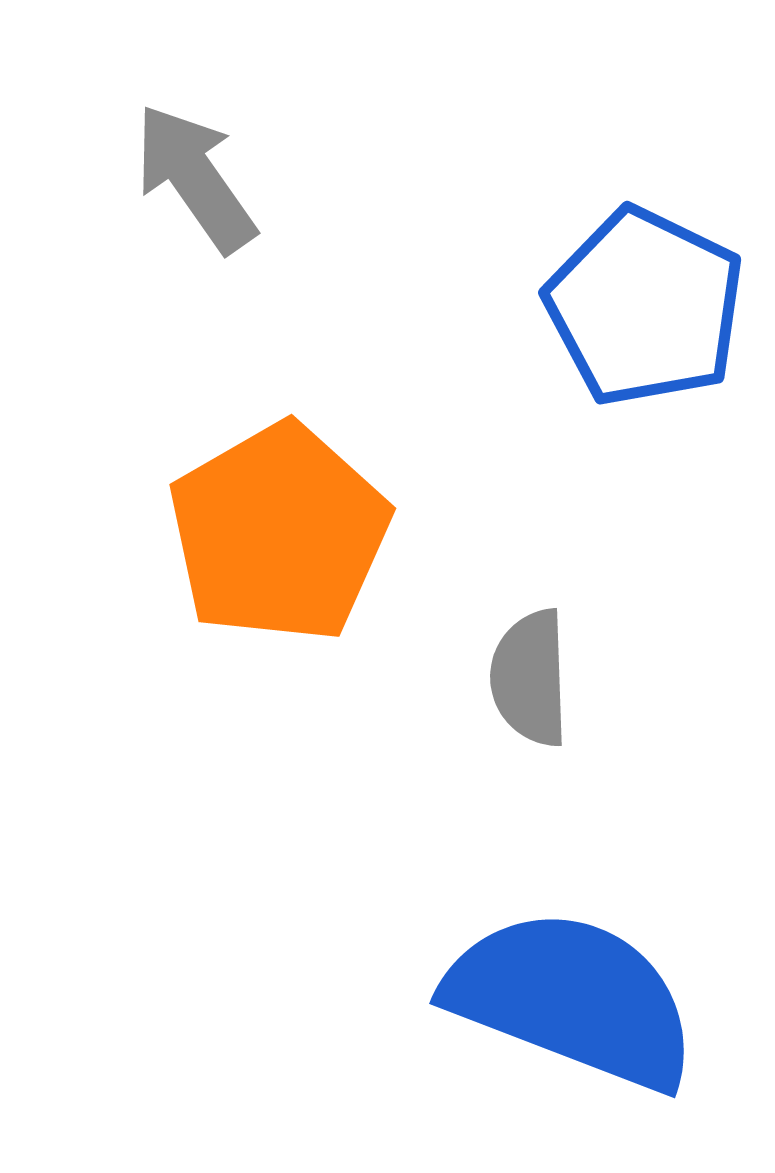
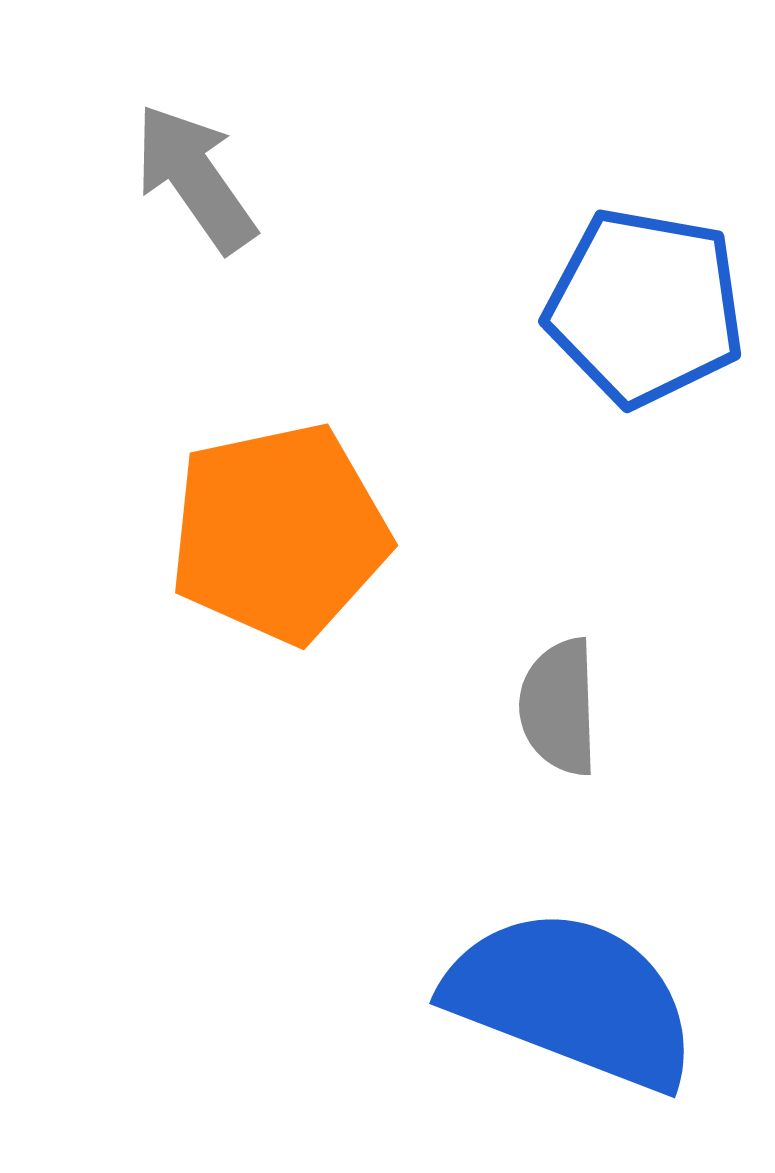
blue pentagon: rotated 16 degrees counterclockwise
orange pentagon: rotated 18 degrees clockwise
gray semicircle: moved 29 px right, 29 px down
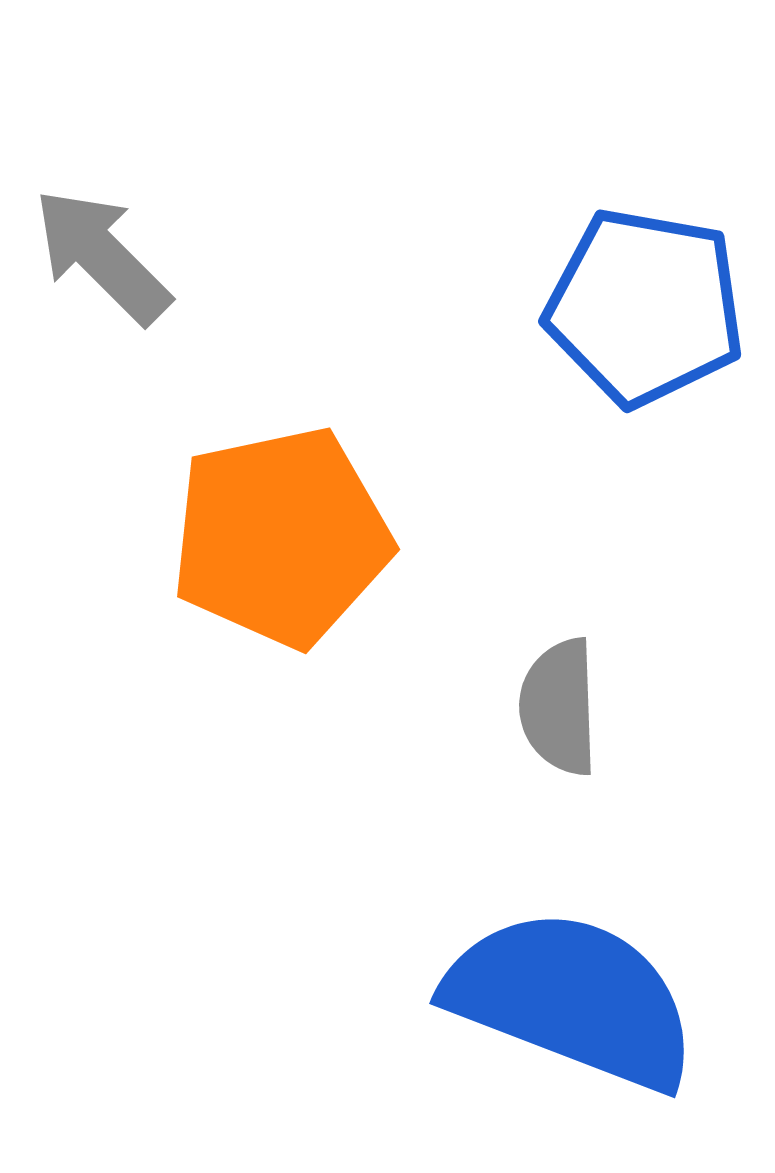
gray arrow: moved 93 px left, 78 px down; rotated 10 degrees counterclockwise
orange pentagon: moved 2 px right, 4 px down
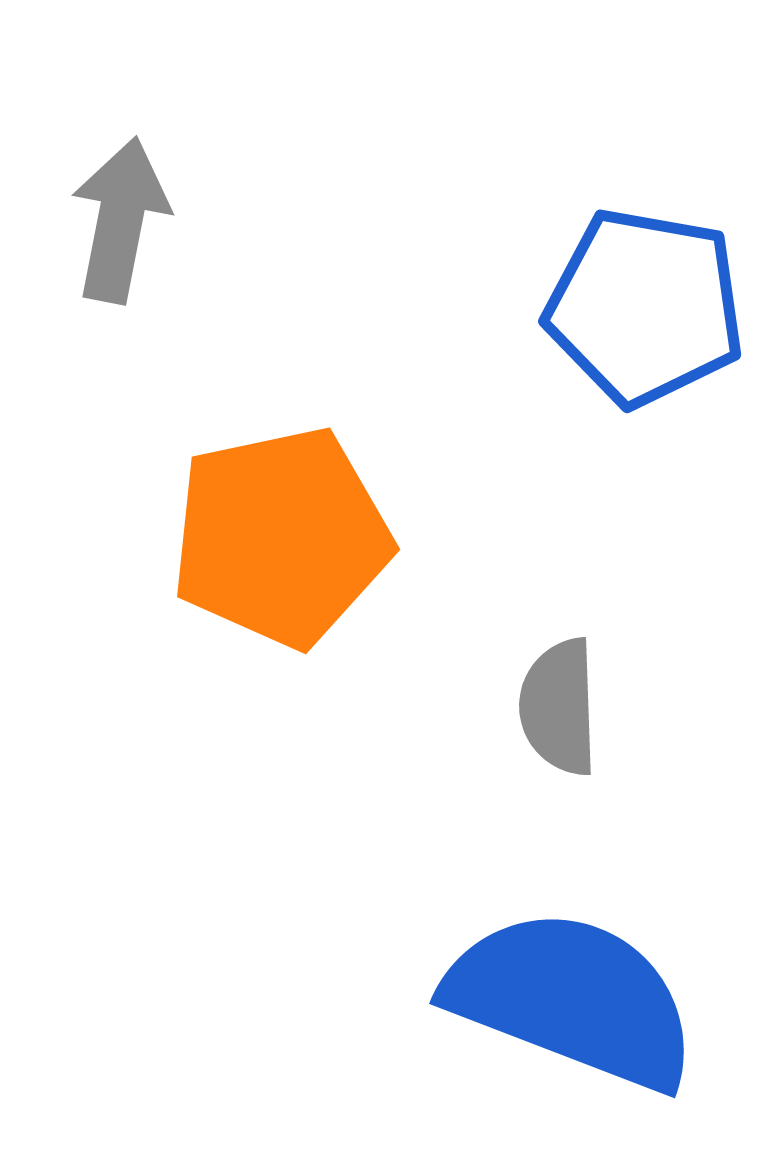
gray arrow: moved 18 px right, 36 px up; rotated 56 degrees clockwise
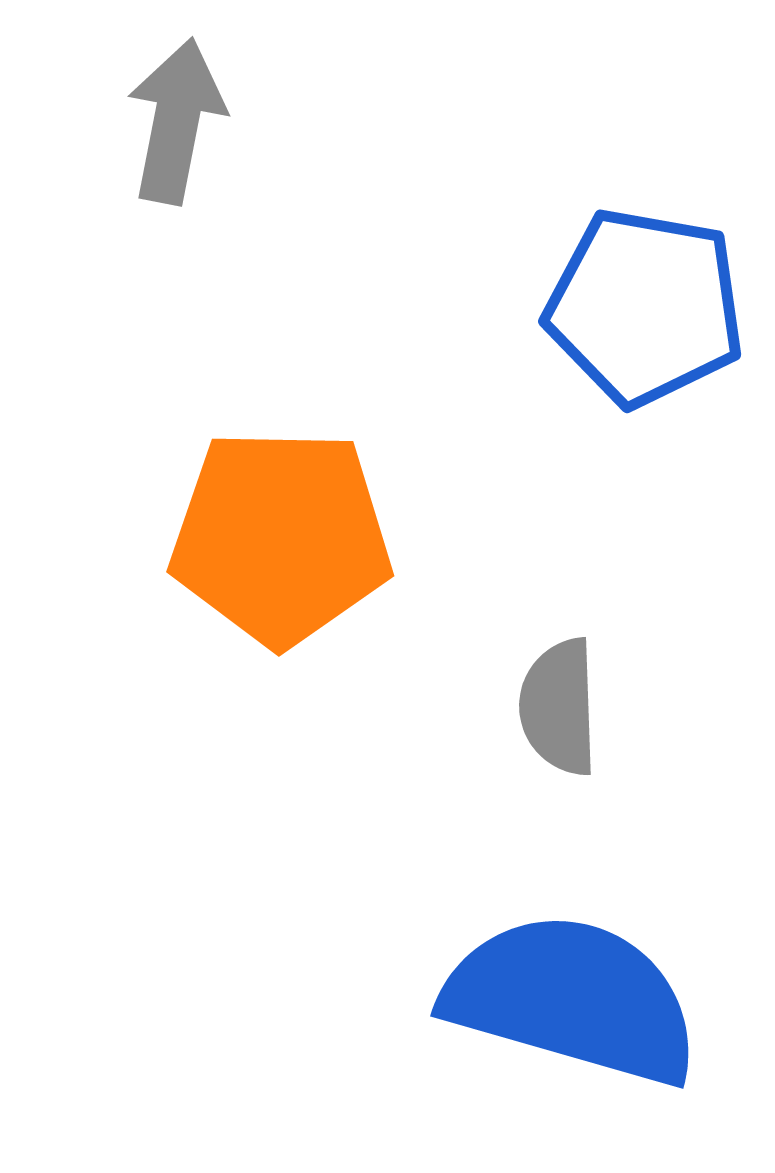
gray arrow: moved 56 px right, 99 px up
orange pentagon: rotated 13 degrees clockwise
blue semicircle: rotated 5 degrees counterclockwise
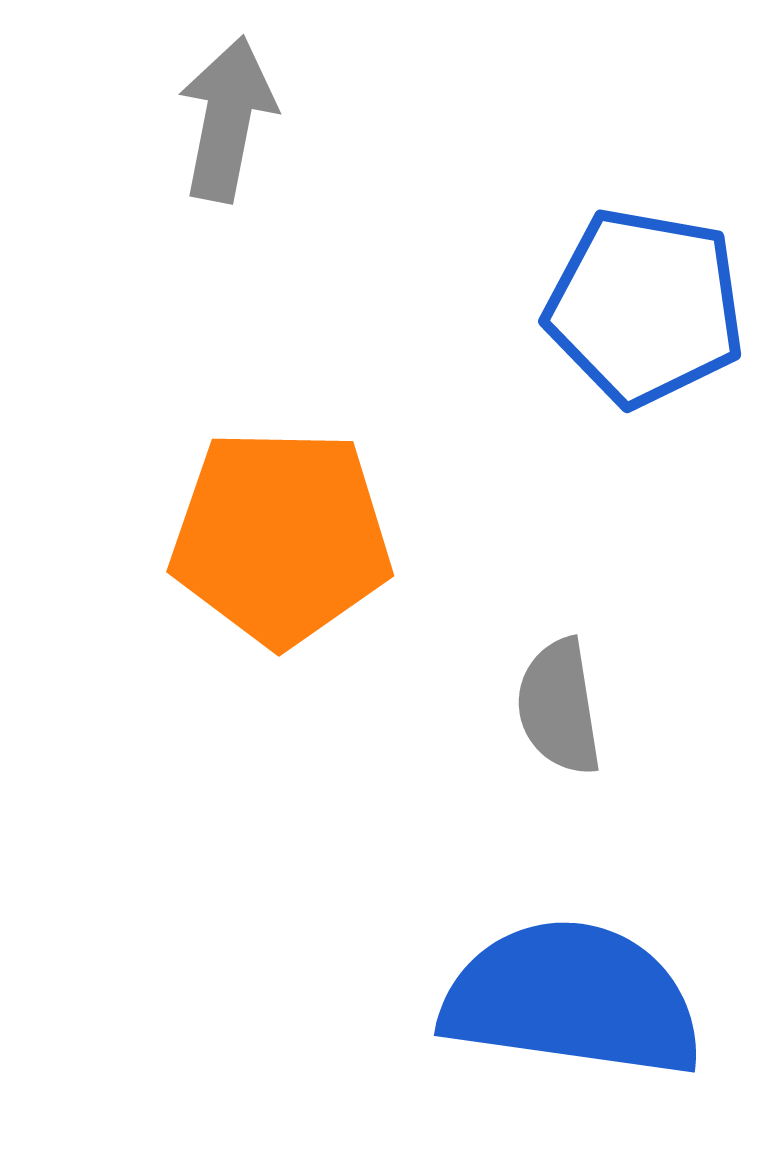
gray arrow: moved 51 px right, 2 px up
gray semicircle: rotated 7 degrees counterclockwise
blue semicircle: rotated 8 degrees counterclockwise
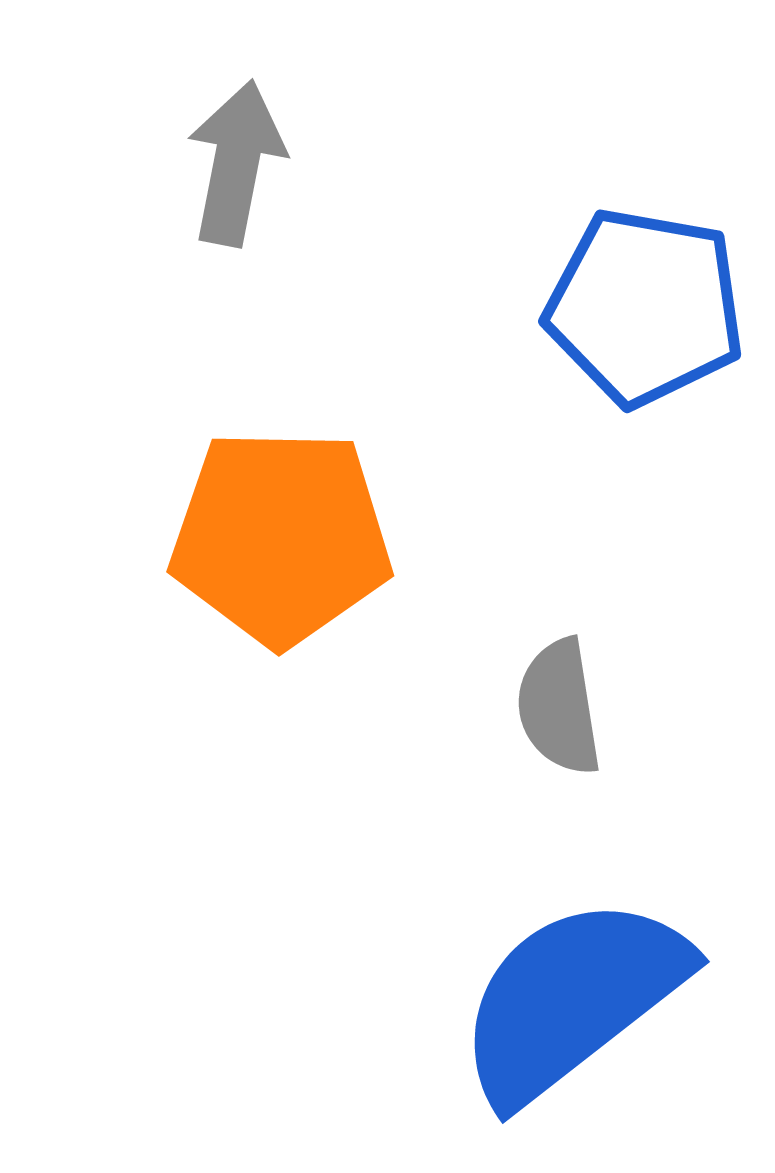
gray arrow: moved 9 px right, 44 px down
blue semicircle: rotated 46 degrees counterclockwise
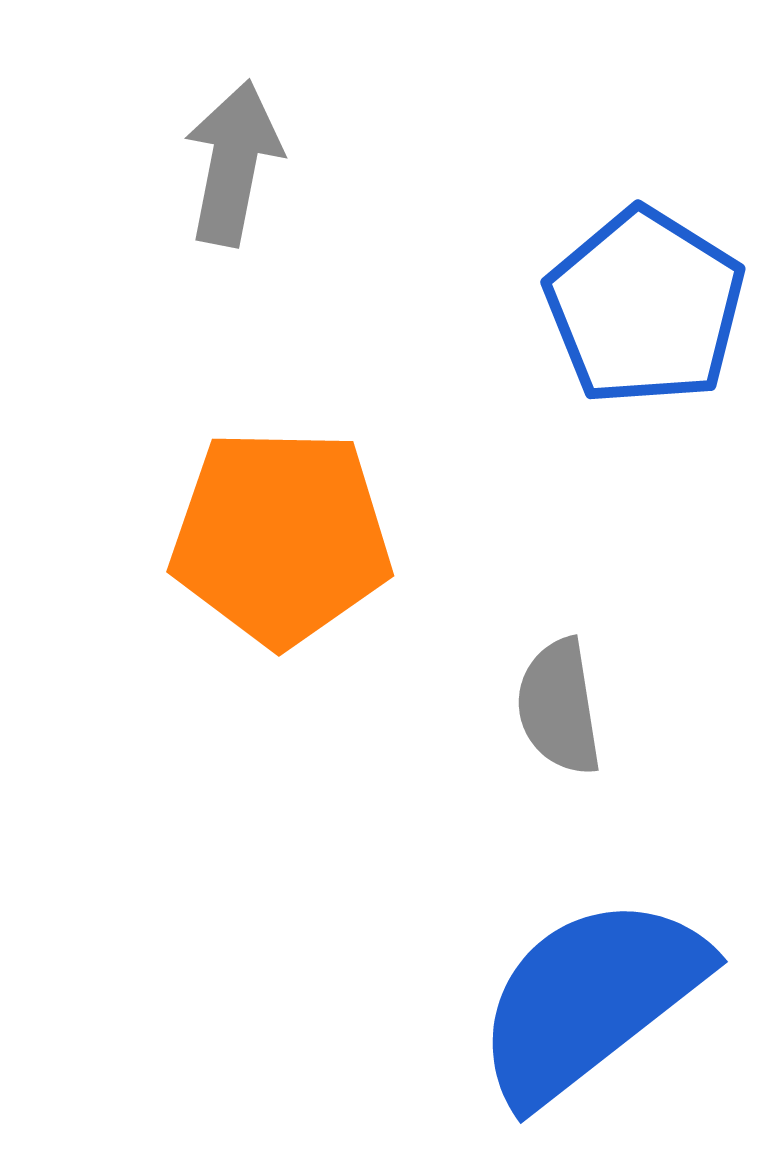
gray arrow: moved 3 px left
blue pentagon: rotated 22 degrees clockwise
blue semicircle: moved 18 px right
